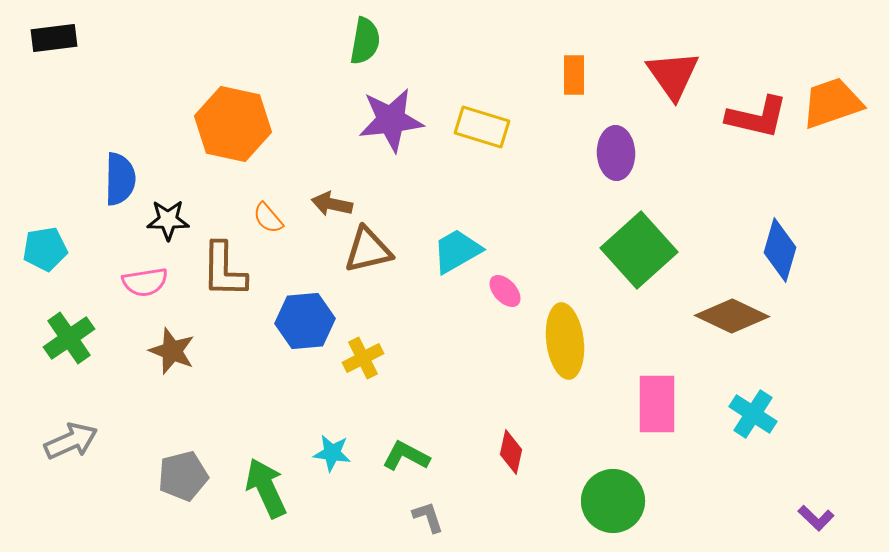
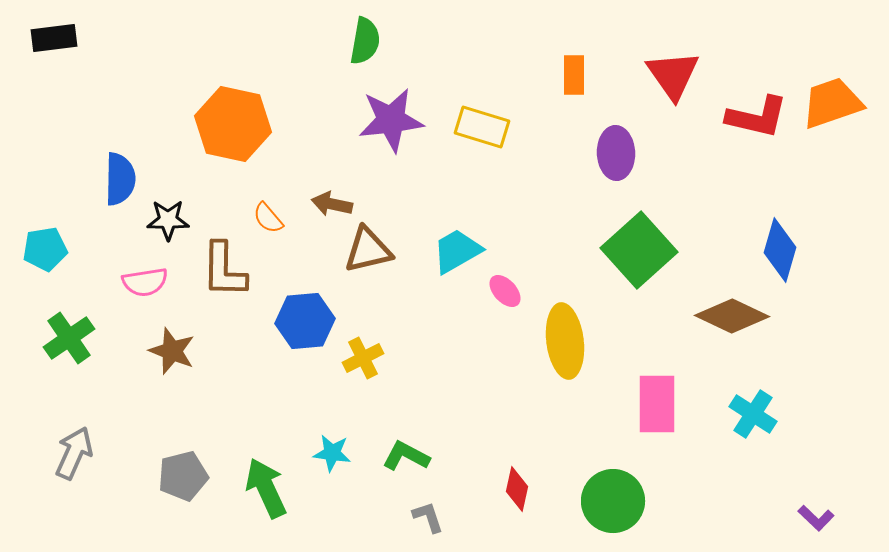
gray arrow: moved 3 px right, 12 px down; rotated 42 degrees counterclockwise
red diamond: moved 6 px right, 37 px down
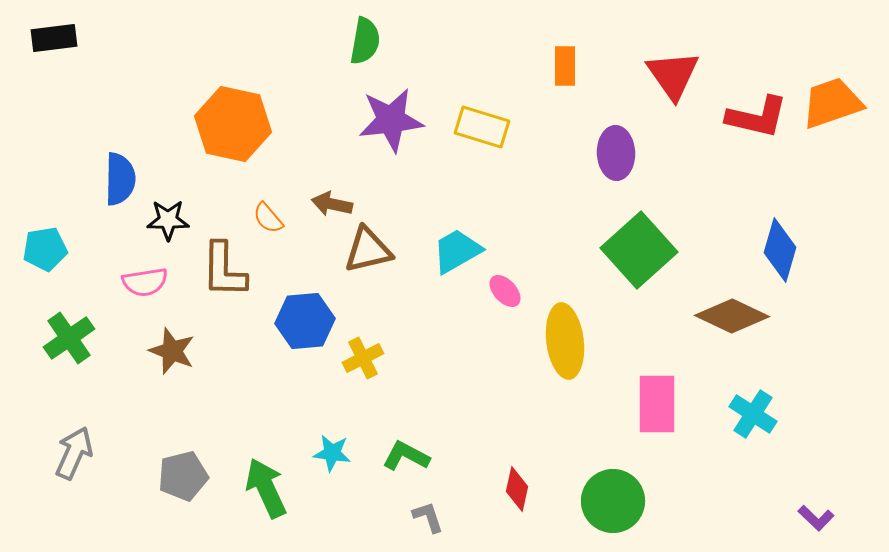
orange rectangle: moved 9 px left, 9 px up
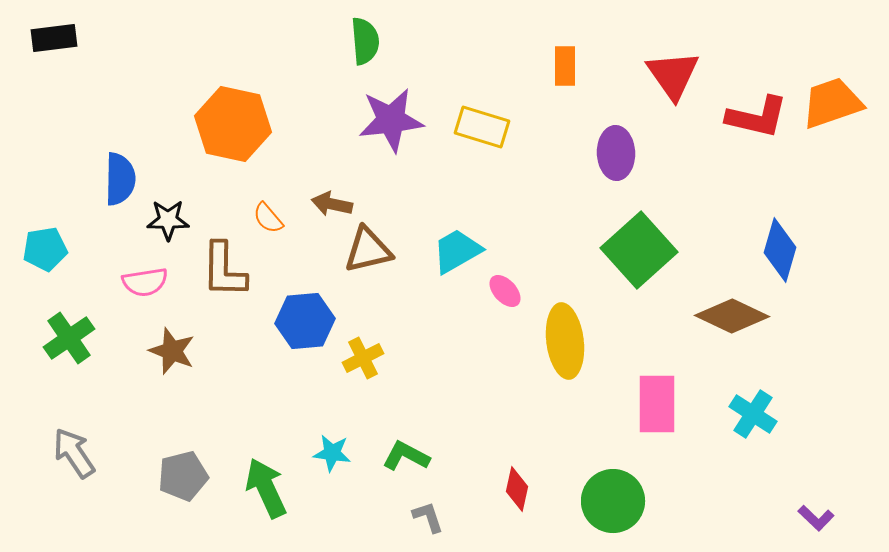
green semicircle: rotated 15 degrees counterclockwise
gray arrow: rotated 58 degrees counterclockwise
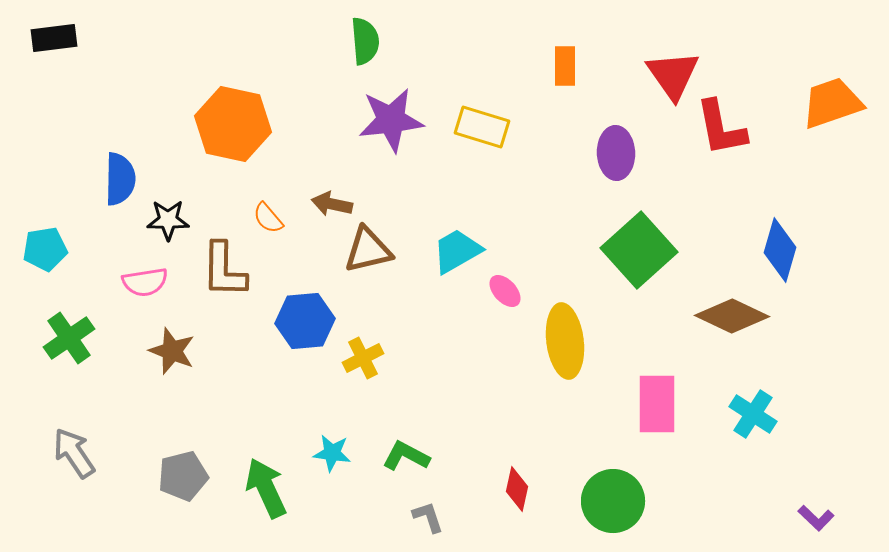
red L-shape: moved 36 px left, 11 px down; rotated 66 degrees clockwise
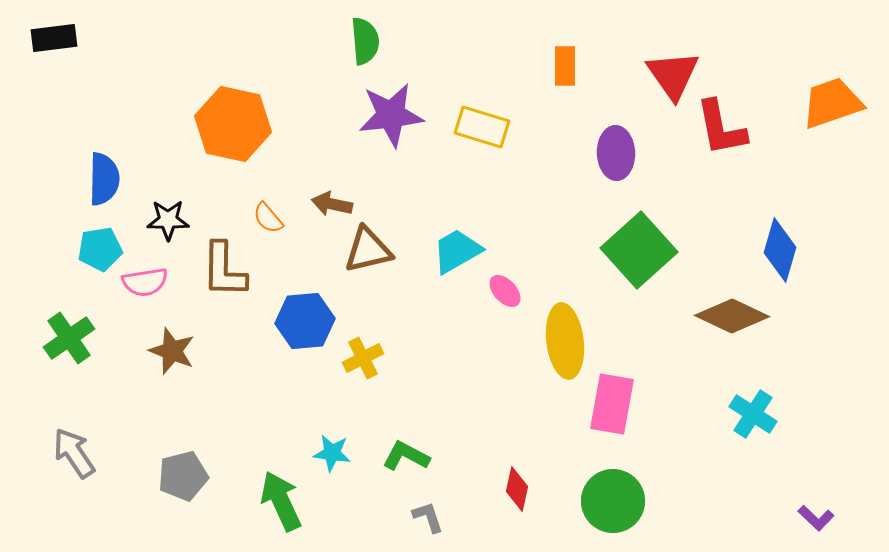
purple star: moved 5 px up
blue semicircle: moved 16 px left
cyan pentagon: moved 55 px right
pink rectangle: moved 45 px left; rotated 10 degrees clockwise
green arrow: moved 15 px right, 13 px down
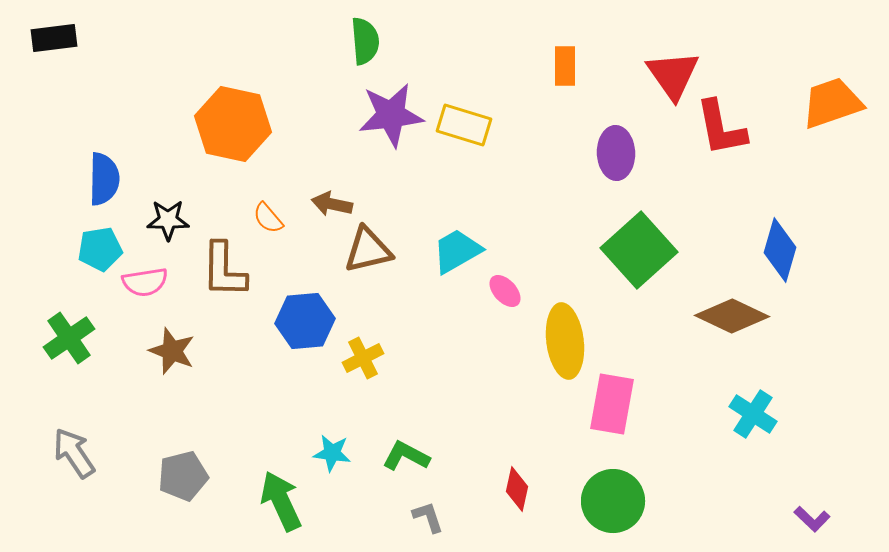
yellow rectangle: moved 18 px left, 2 px up
purple L-shape: moved 4 px left, 1 px down
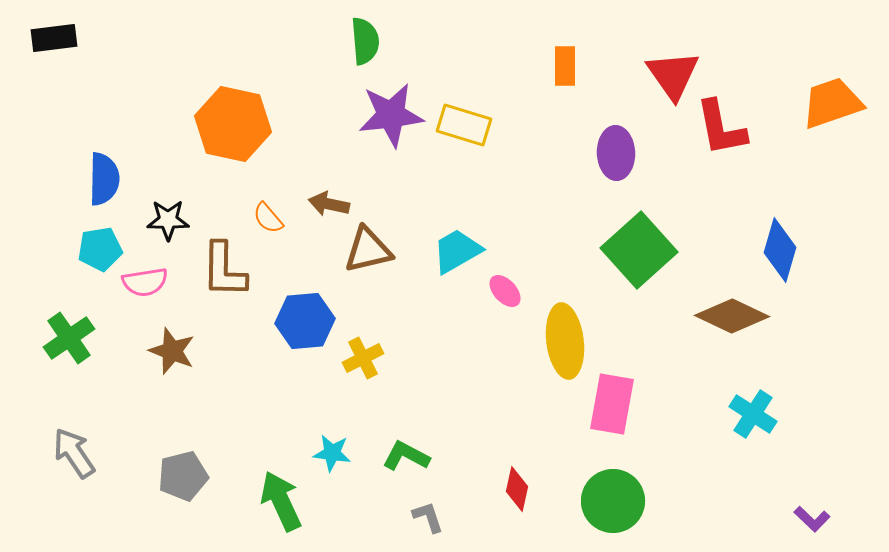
brown arrow: moved 3 px left
